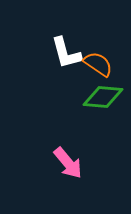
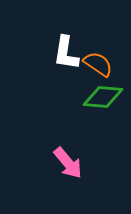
white L-shape: rotated 24 degrees clockwise
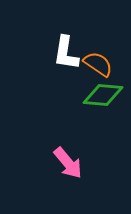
green diamond: moved 2 px up
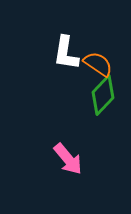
green diamond: rotated 51 degrees counterclockwise
pink arrow: moved 4 px up
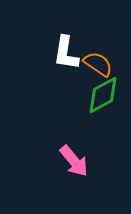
green diamond: rotated 18 degrees clockwise
pink arrow: moved 6 px right, 2 px down
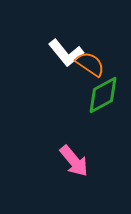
white L-shape: rotated 48 degrees counterclockwise
orange semicircle: moved 8 px left
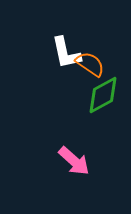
white L-shape: rotated 27 degrees clockwise
pink arrow: rotated 8 degrees counterclockwise
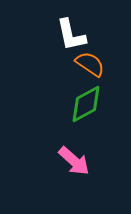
white L-shape: moved 5 px right, 18 px up
green diamond: moved 17 px left, 9 px down
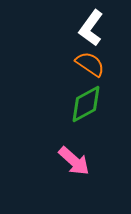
white L-shape: moved 20 px right, 7 px up; rotated 48 degrees clockwise
